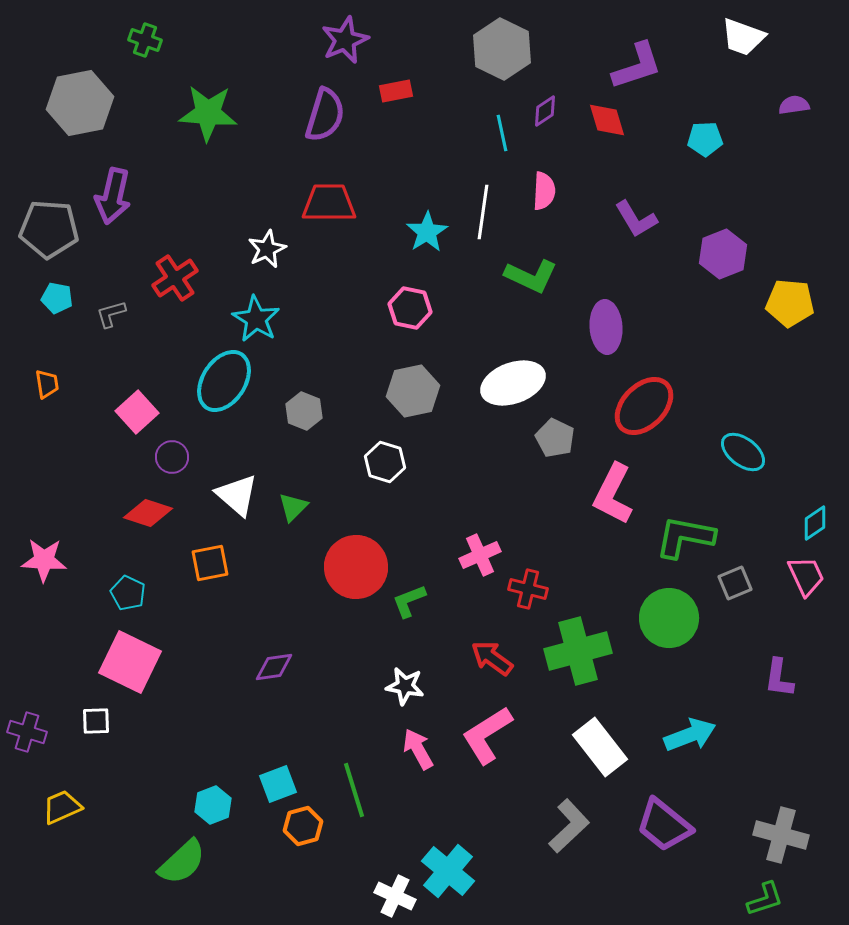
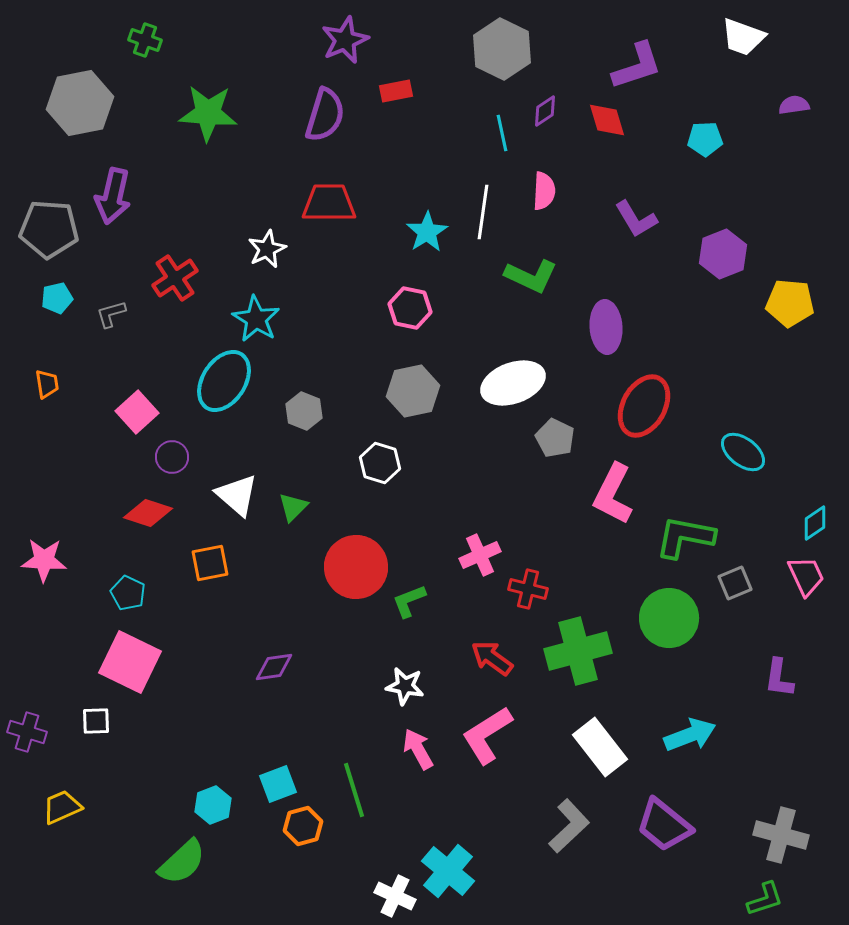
cyan pentagon at (57, 298): rotated 24 degrees counterclockwise
red ellipse at (644, 406): rotated 16 degrees counterclockwise
white hexagon at (385, 462): moved 5 px left, 1 px down
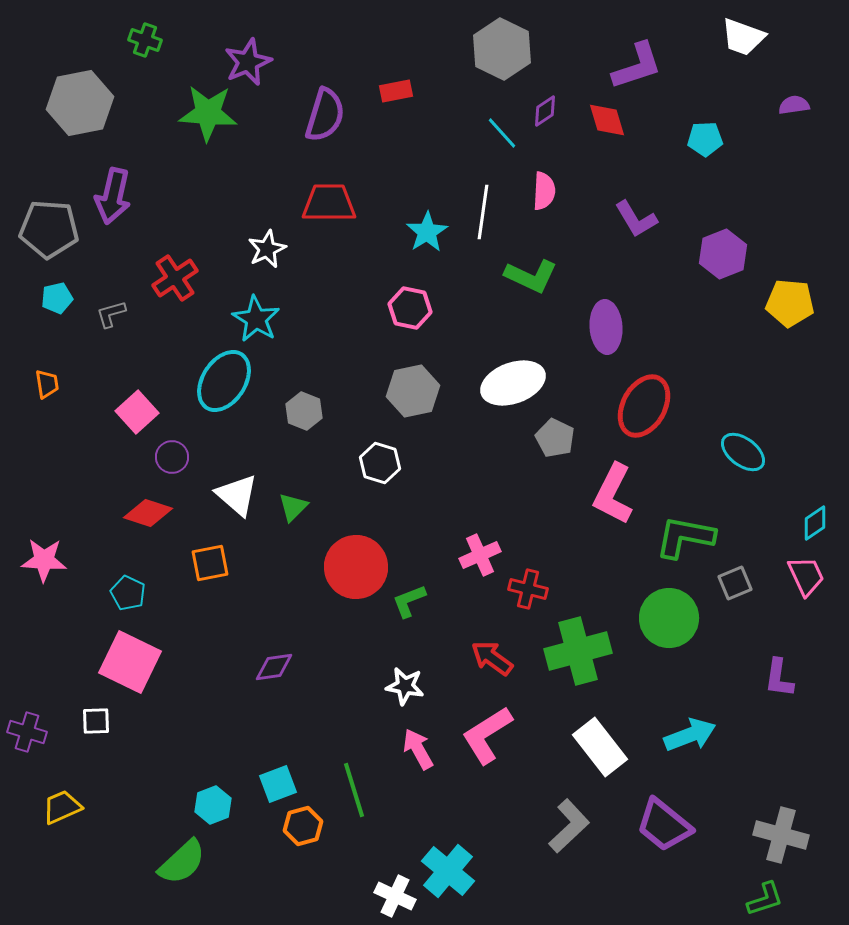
purple star at (345, 40): moved 97 px left, 22 px down
cyan line at (502, 133): rotated 30 degrees counterclockwise
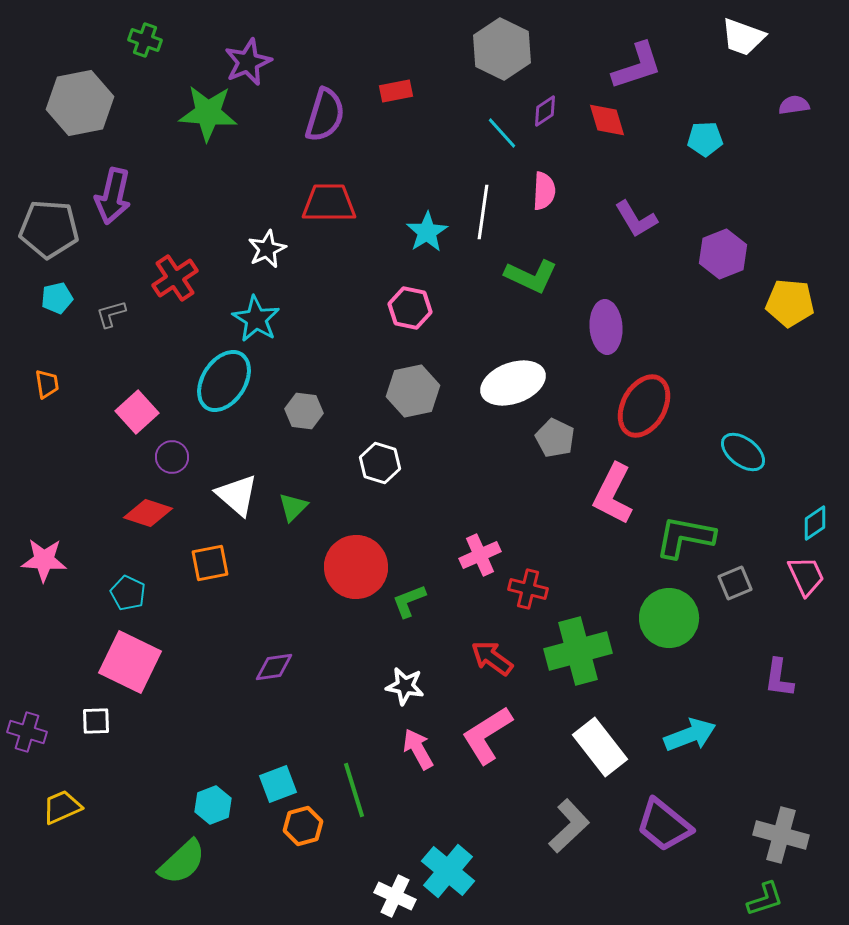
gray hexagon at (304, 411): rotated 15 degrees counterclockwise
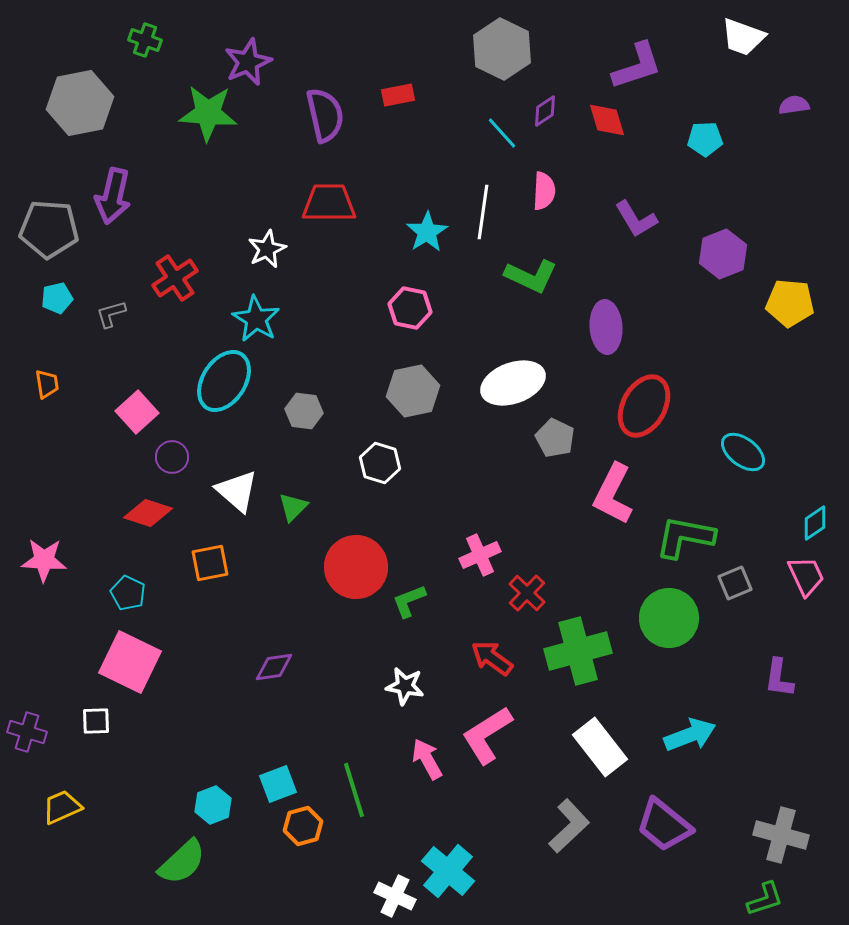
red rectangle at (396, 91): moved 2 px right, 4 px down
purple semicircle at (325, 115): rotated 30 degrees counterclockwise
white triangle at (237, 495): moved 4 px up
red cross at (528, 589): moved 1 px left, 4 px down; rotated 30 degrees clockwise
pink arrow at (418, 749): moved 9 px right, 10 px down
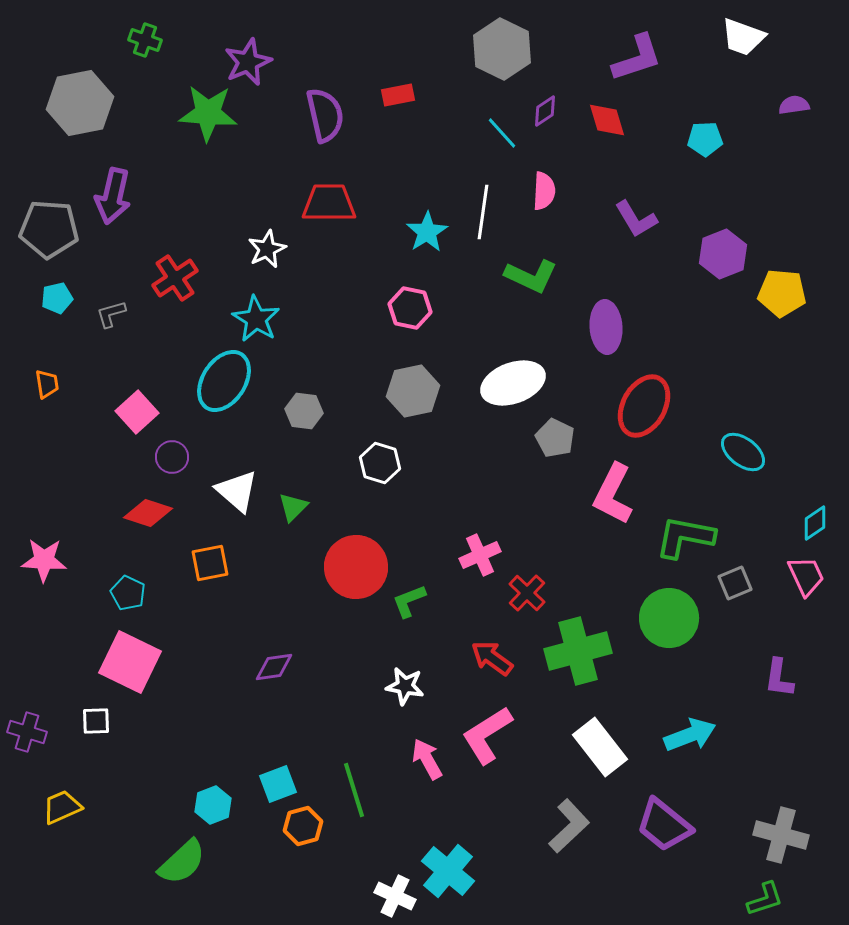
purple L-shape at (637, 66): moved 8 px up
yellow pentagon at (790, 303): moved 8 px left, 10 px up
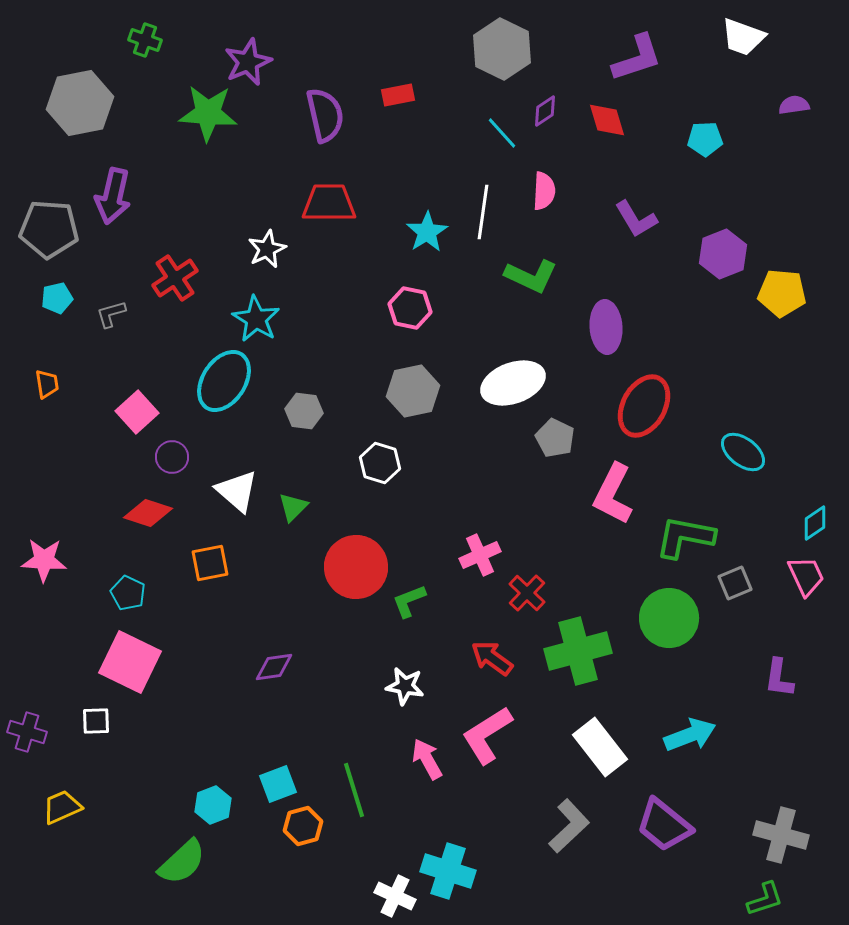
cyan cross at (448, 871): rotated 22 degrees counterclockwise
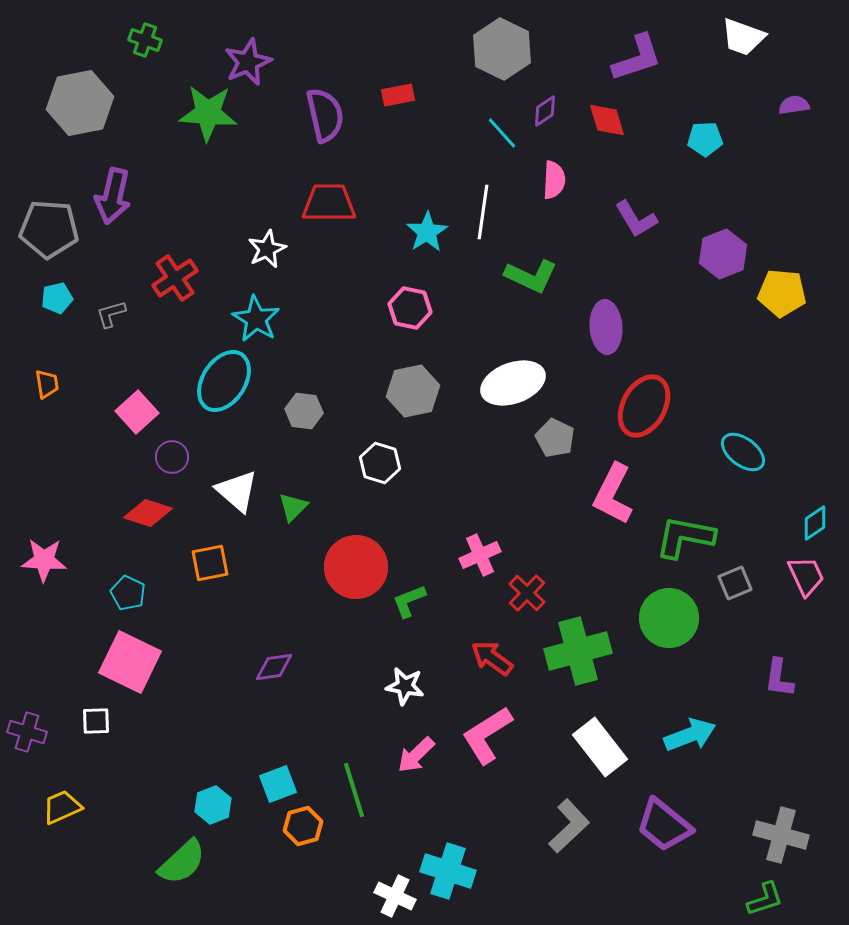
pink semicircle at (544, 191): moved 10 px right, 11 px up
pink arrow at (427, 759): moved 11 px left, 4 px up; rotated 105 degrees counterclockwise
